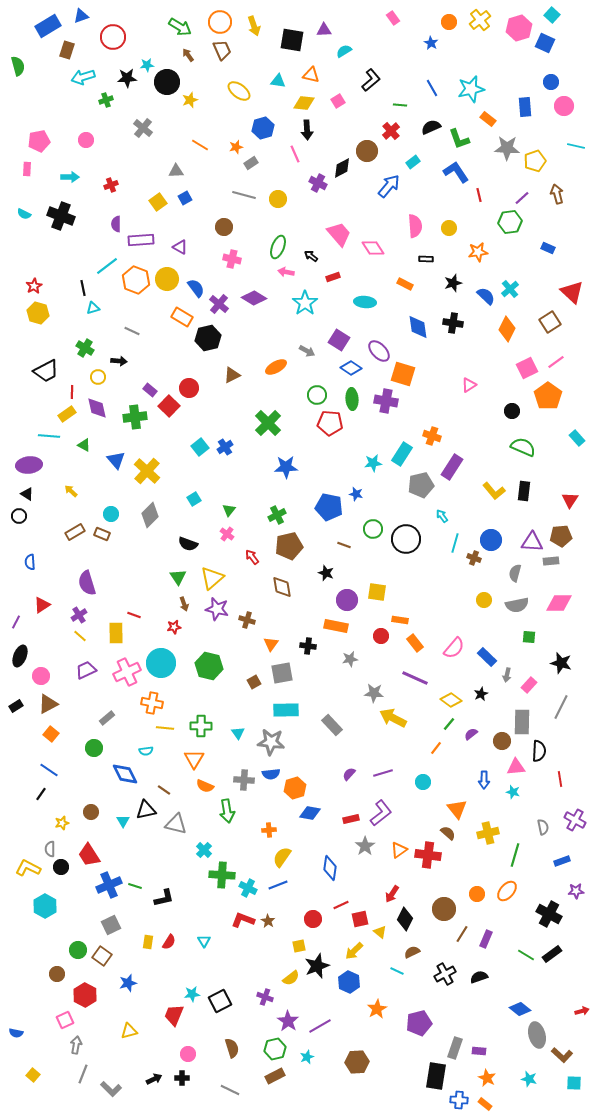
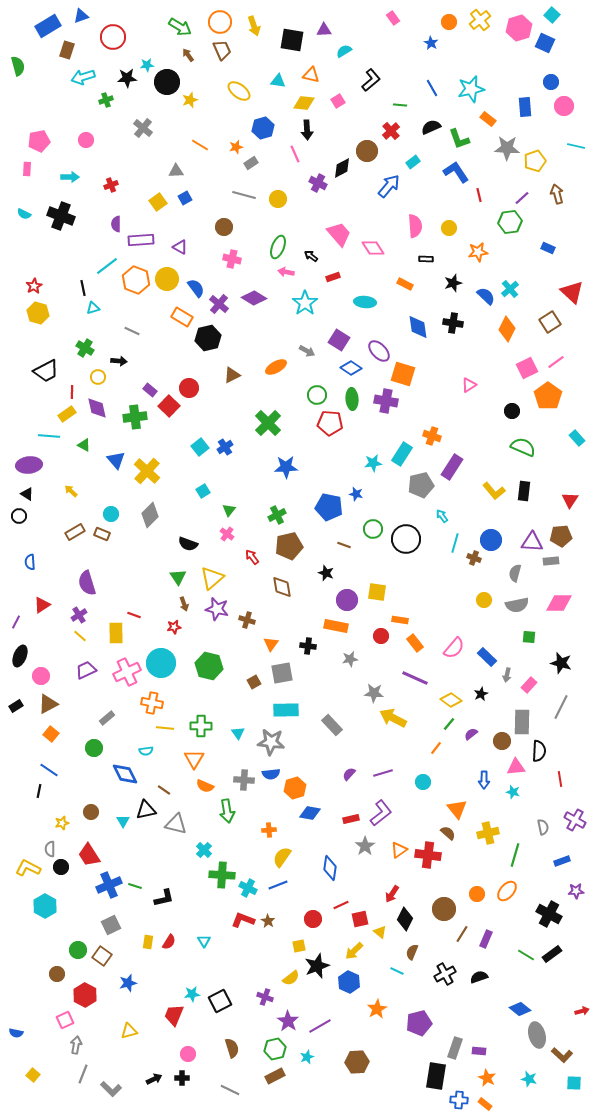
cyan square at (194, 499): moved 9 px right, 8 px up
black line at (41, 794): moved 2 px left, 3 px up; rotated 24 degrees counterclockwise
brown semicircle at (412, 952): rotated 42 degrees counterclockwise
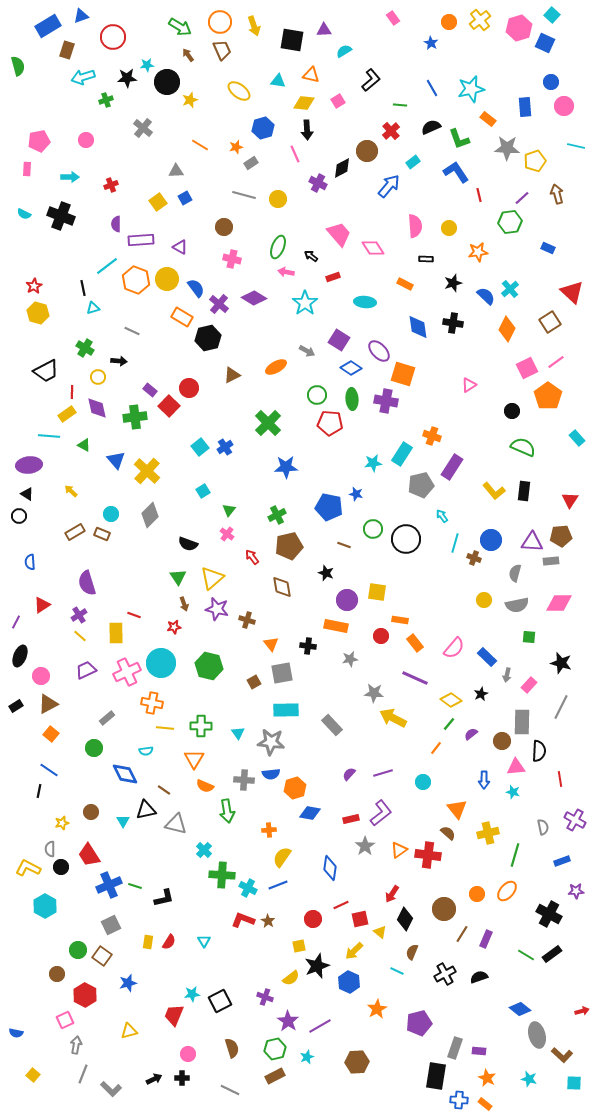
orange triangle at (271, 644): rotated 14 degrees counterclockwise
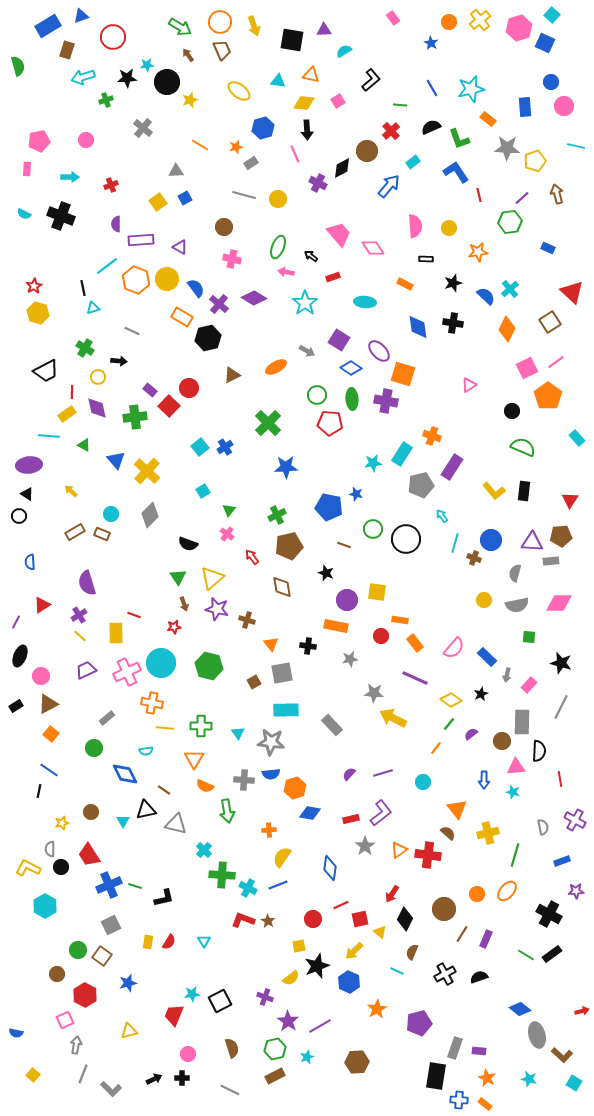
cyan square at (574, 1083): rotated 28 degrees clockwise
